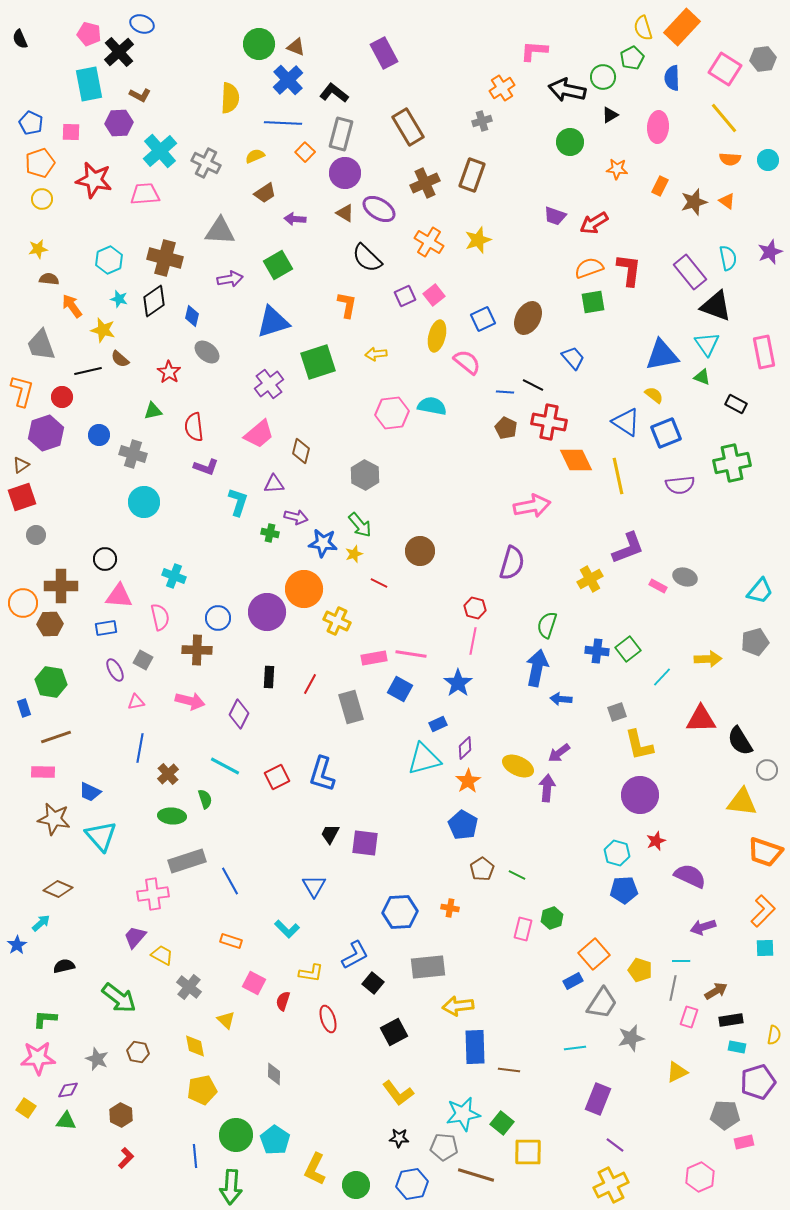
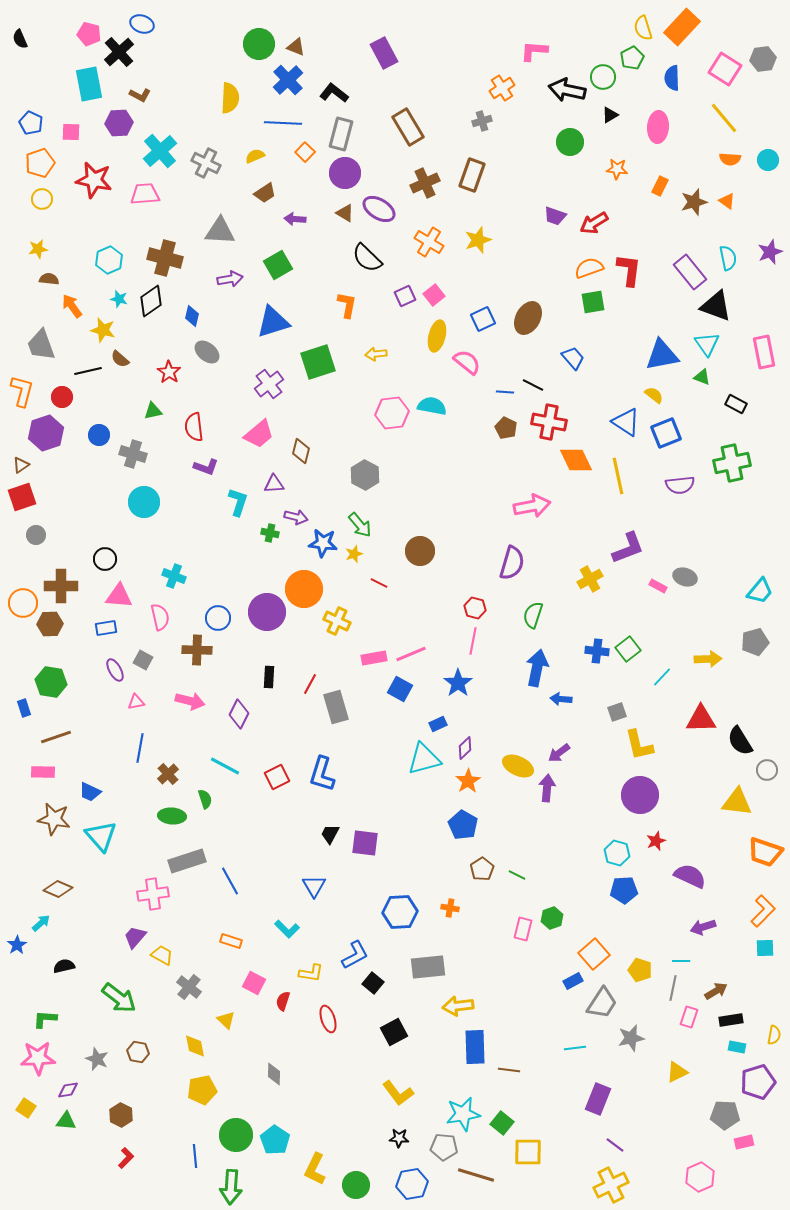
black diamond at (154, 301): moved 3 px left
green semicircle at (547, 625): moved 14 px left, 10 px up
pink line at (411, 654): rotated 32 degrees counterclockwise
gray rectangle at (351, 707): moved 15 px left
yellow triangle at (742, 802): moved 5 px left
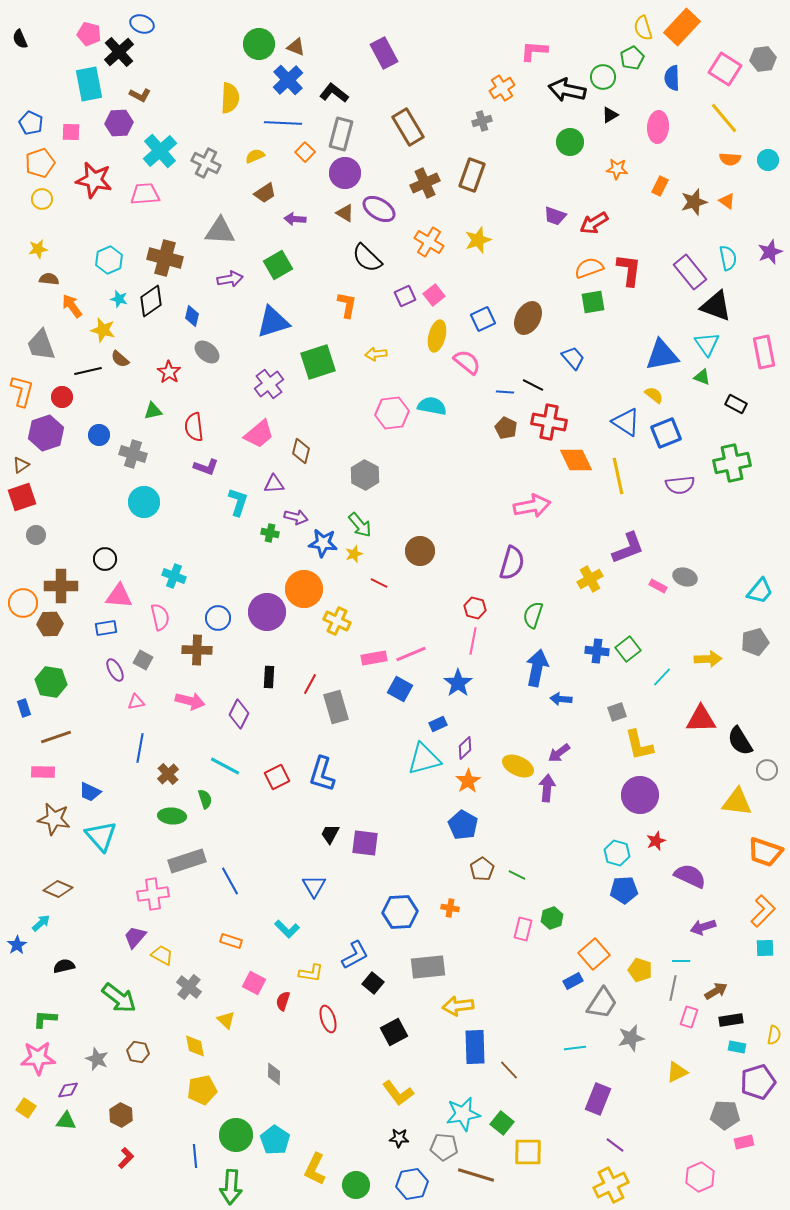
brown line at (509, 1070): rotated 40 degrees clockwise
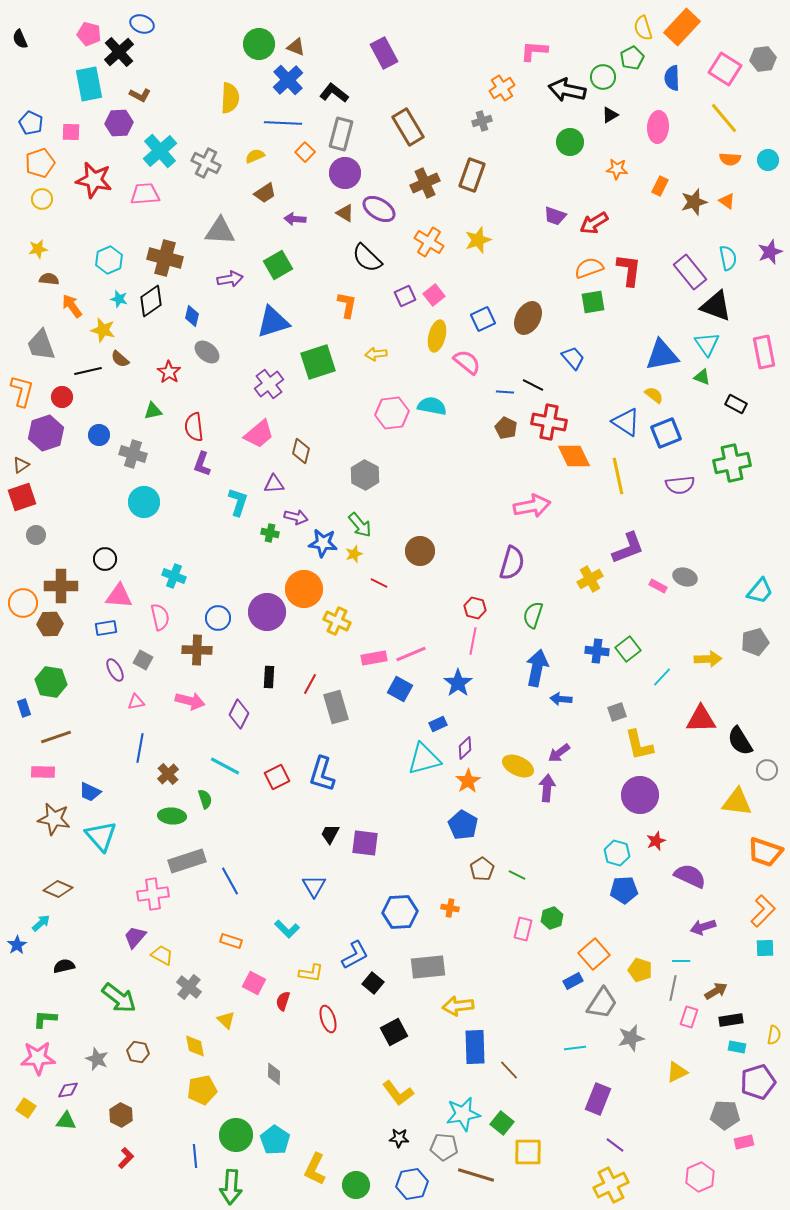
orange diamond at (576, 460): moved 2 px left, 4 px up
purple L-shape at (206, 467): moved 4 px left, 3 px up; rotated 90 degrees clockwise
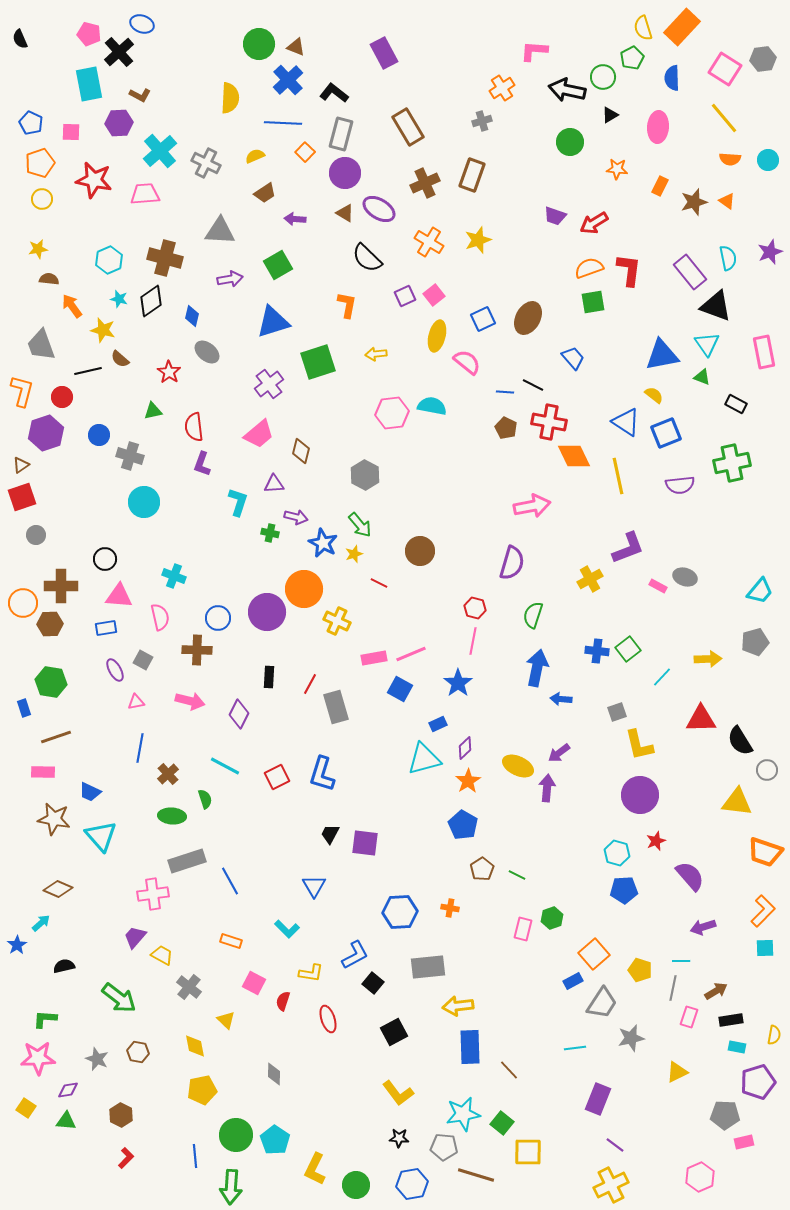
gray cross at (133, 454): moved 3 px left, 2 px down
blue star at (323, 543): rotated 20 degrees clockwise
purple semicircle at (690, 876): rotated 24 degrees clockwise
blue rectangle at (475, 1047): moved 5 px left
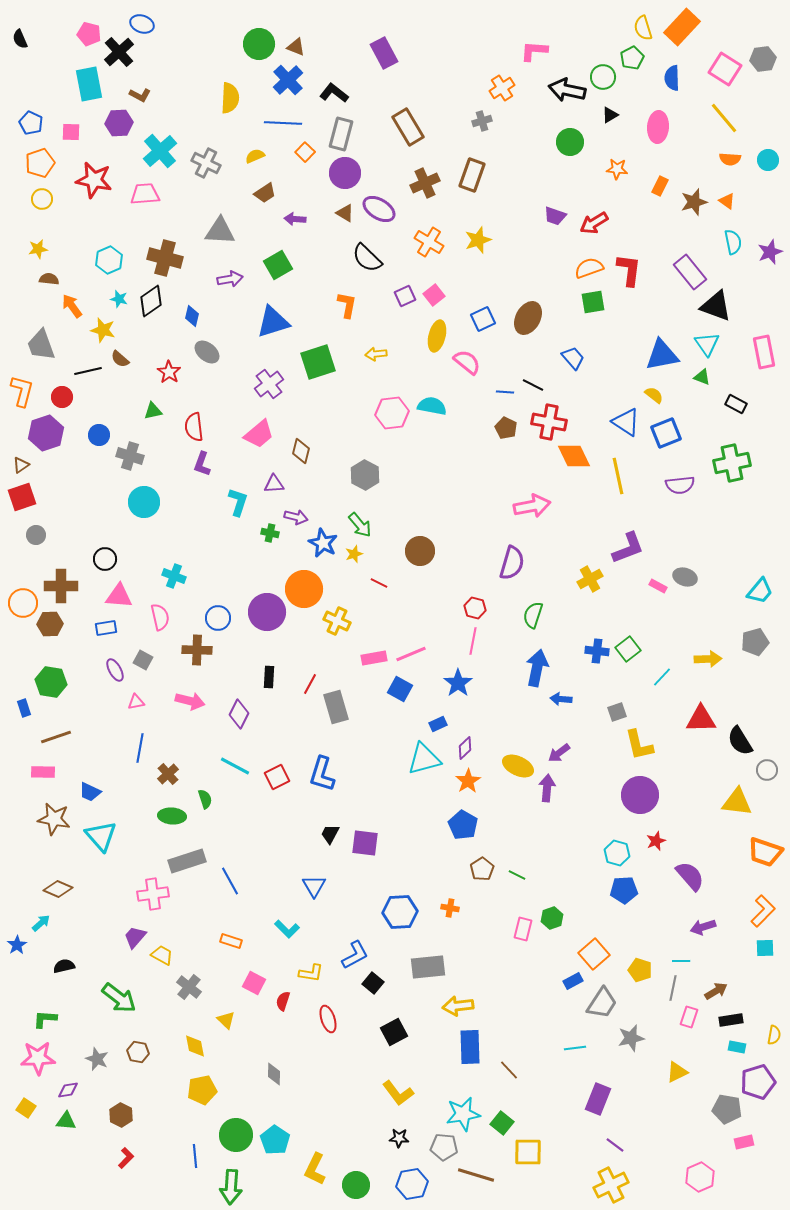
cyan semicircle at (728, 258): moved 5 px right, 16 px up
cyan line at (225, 766): moved 10 px right
gray pentagon at (725, 1115): moved 2 px right, 6 px up; rotated 8 degrees clockwise
